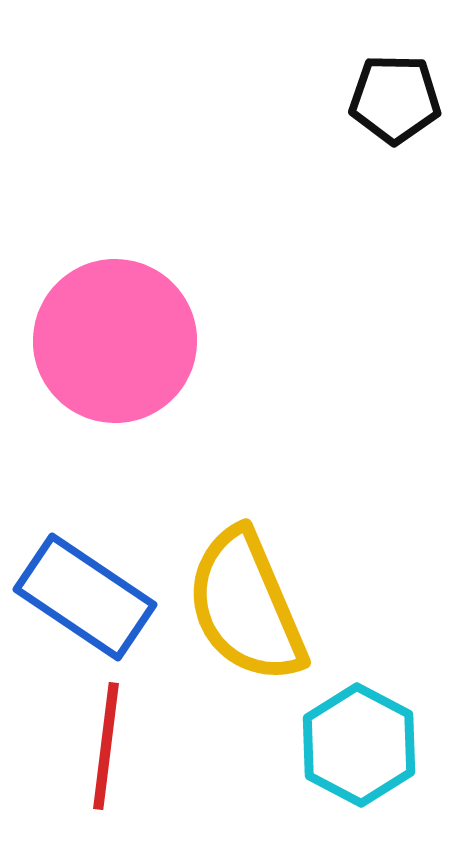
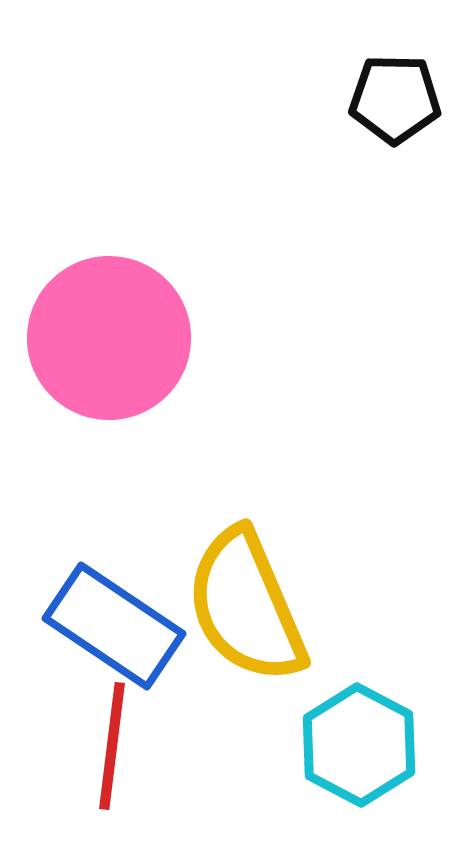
pink circle: moved 6 px left, 3 px up
blue rectangle: moved 29 px right, 29 px down
red line: moved 6 px right
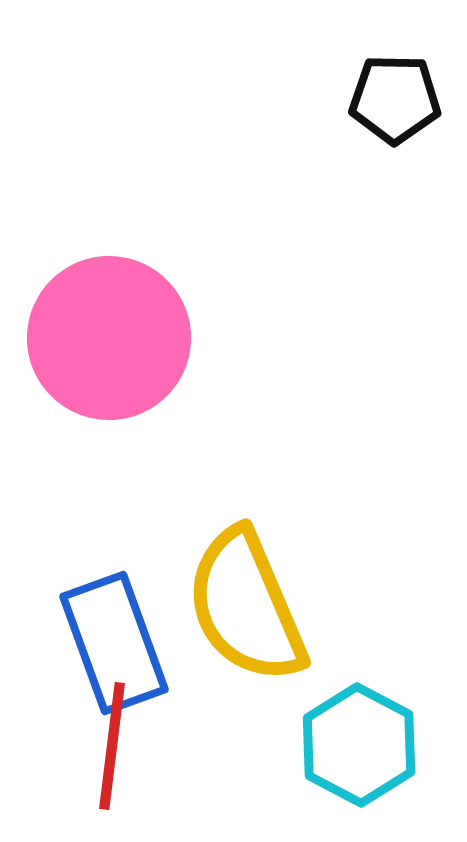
blue rectangle: moved 17 px down; rotated 36 degrees clockwise
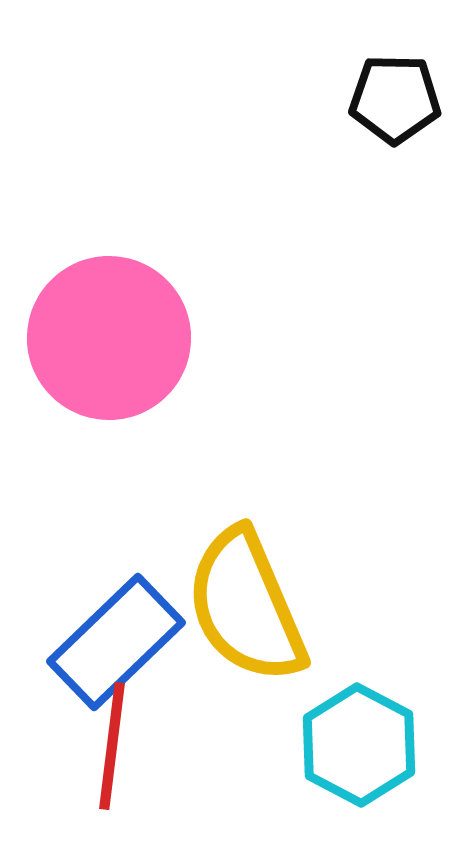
blue rectangle: moved 2 px right, 1 px up; rotated 66 degrees clockwise
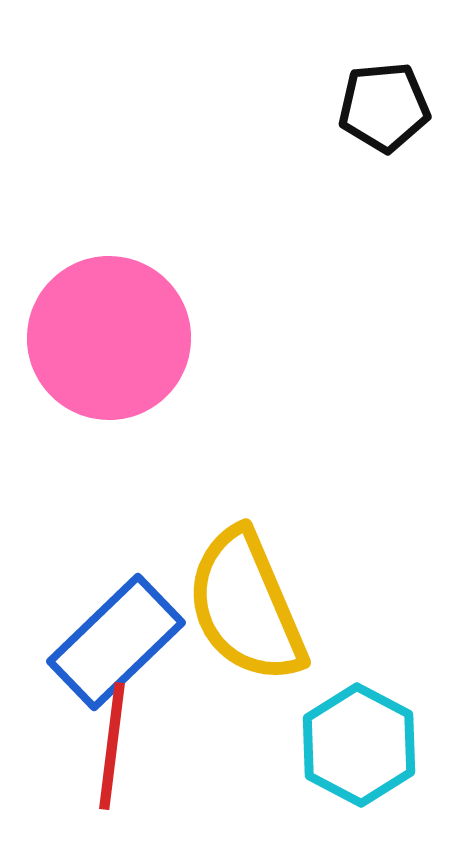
black pentagon: moved 11 px left, 8 px down; rotated 6 degrees counterclockwise
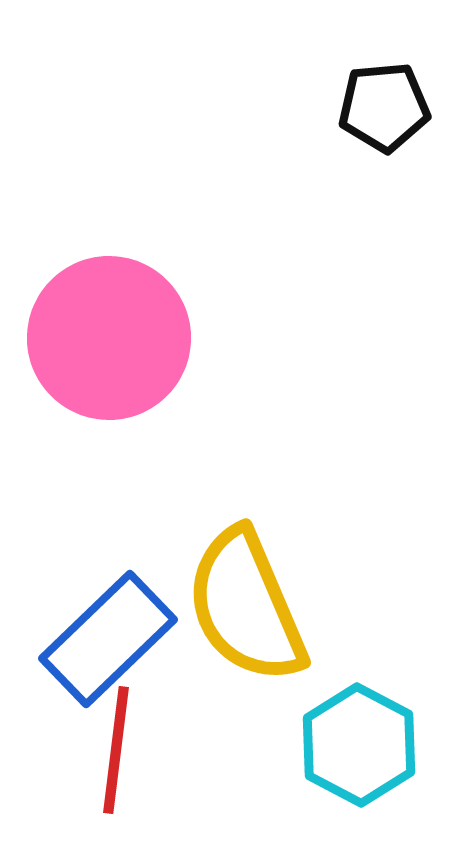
blue rectangle: moved 8 px left, 3 px up
red line: moved 4 px right, 4 px down
